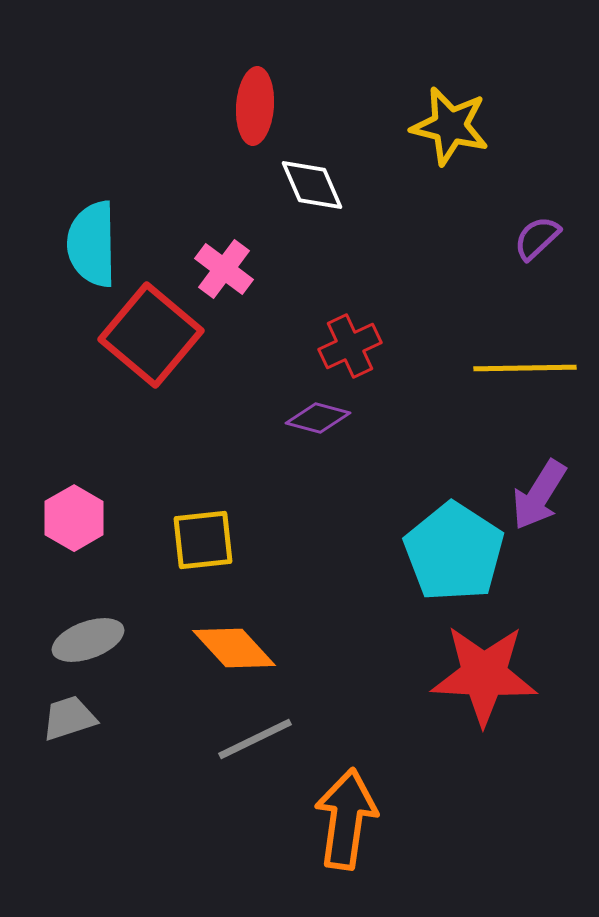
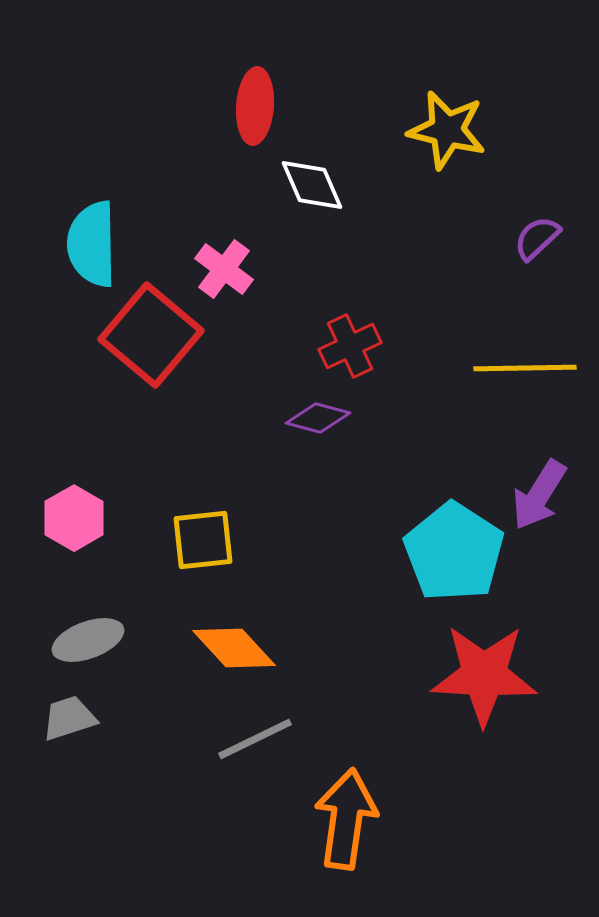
yellow star: moved 3 px left, 4 px down
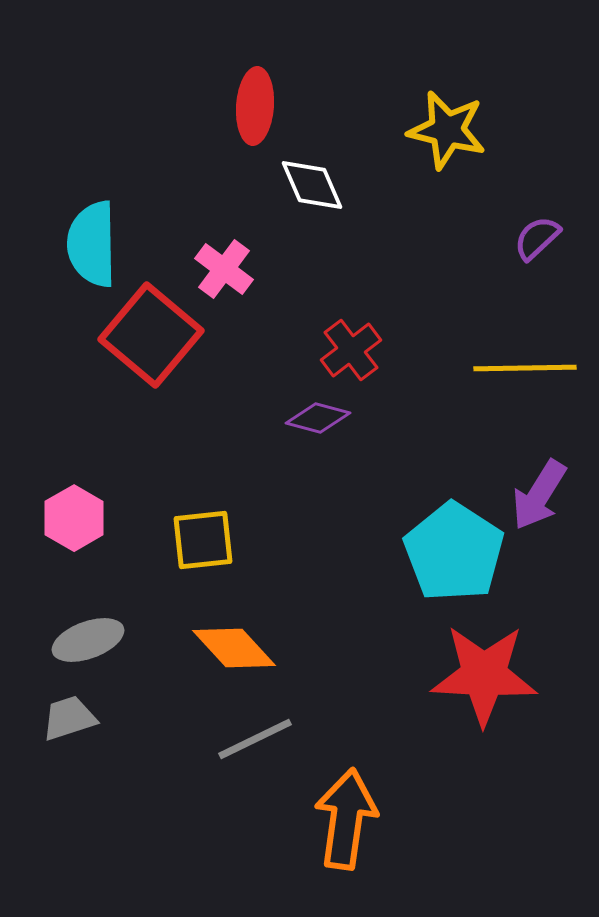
red cross: moved 1 px right, 4 px down; rotated 12 degrees counterclockwise
